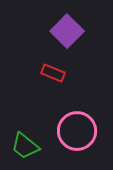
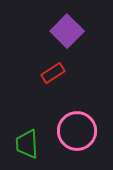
red rectangle: rotated 55 degrees counterclockwise
green trapezoid: moved 2 px right, 2 px up; rotated 48 degrees clockwise
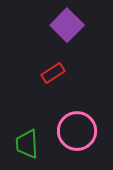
purple square: moved 6 px up
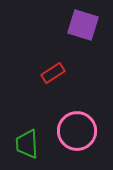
purple square: moved 16 px right; rotated 28 degrees counterclockwise
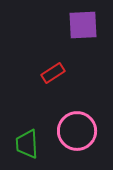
purple square: rotated 20 degrees counterclockwise
